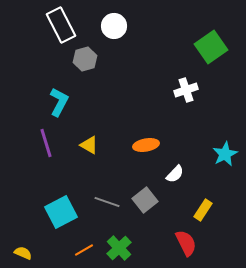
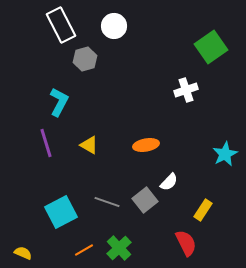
white semicircle: moved 6 px left, 8 px down
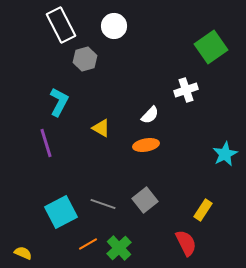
yellow triangle: moved 12 px right, 17 px up
white semicircle: moved 19 px left, 67 px up
gray line: moved 4 px left, 2 px down
orange line: moved 4 px right, 6 px up
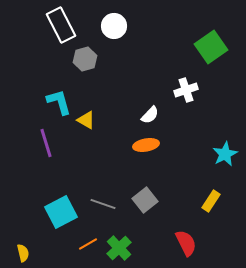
cyan L-shape: rotated 44 degrees counterclockwise
yellow triangle: moved 15 px left, 8 px up
yellow rectangle: moved 8 px right, 9 px up
yellow semicircle: rotated 54 degrees clockwise
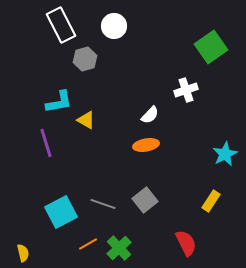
cyan L-shape: rotated 96 degrees clockwise
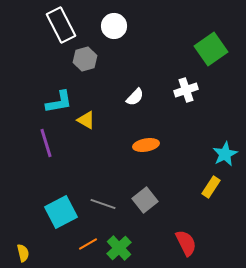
green square: moved 2 px down
white semicircle: moved 15 px left, 18 px up
yellow rectangle: moved 14 px up
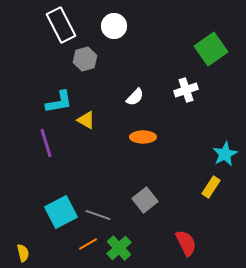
orange ellipse: moved 3 px left, 8 px up; rotated 10 degrees clockwise
gray line: moved 5 px left, 11 px down
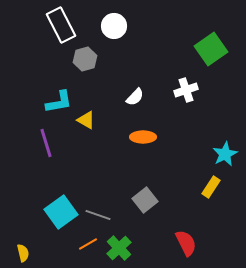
cyan square: rotated 8 degrees counterclockwise
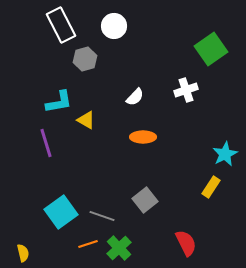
gray line: moved 4 px right, 1 px down
orange line: rotated 12 degrees clockwise
